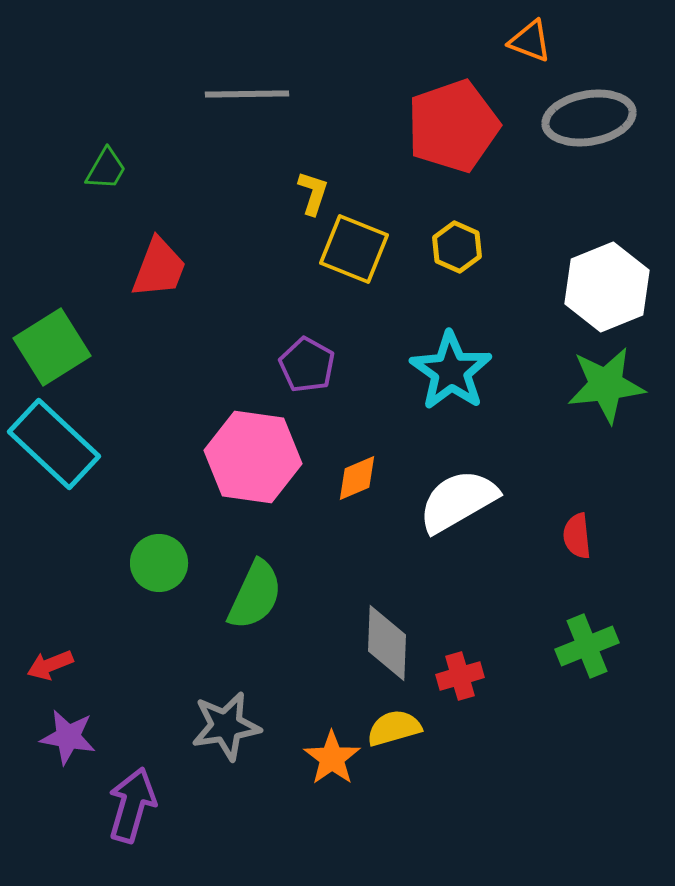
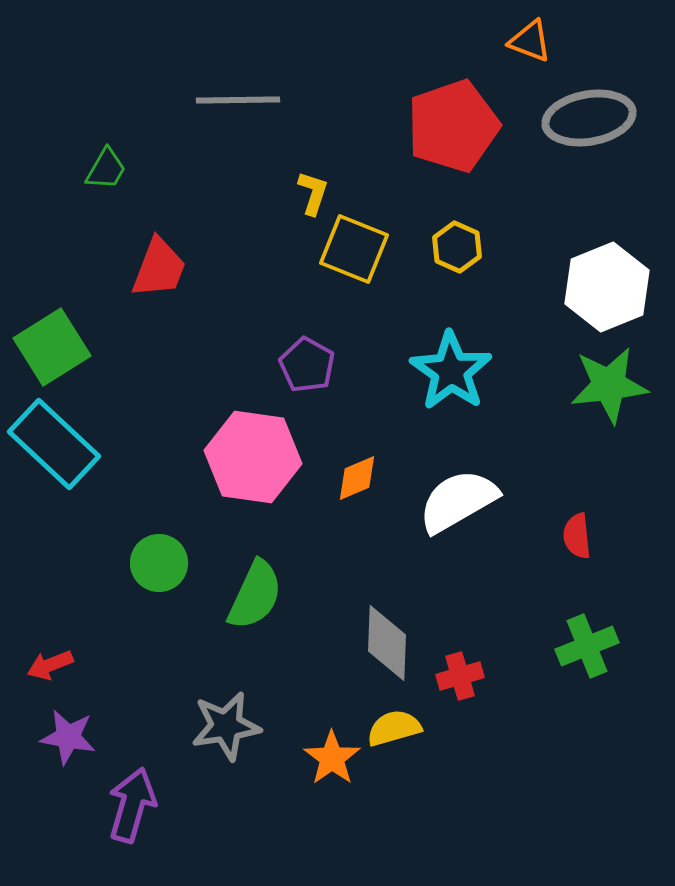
gray line: moved 9 px left, 6 px down
green star: moved 3 px right
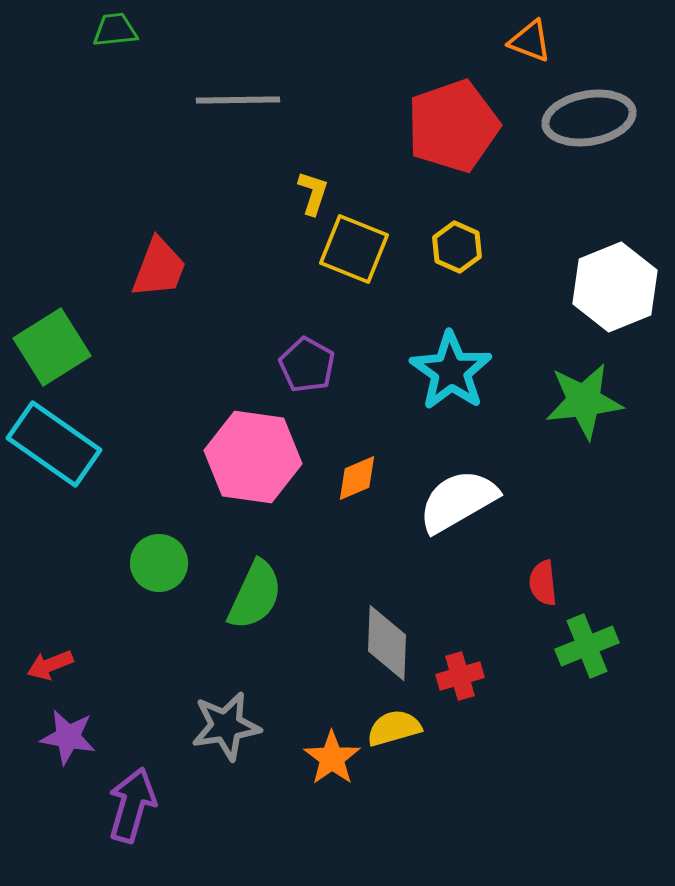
green trapezoid: moved 9 px right, 139 px up; rotated 126 degrees counterclockwise
white hexagon: moved 8 px right
green star: moved 25 px left, 16 px down
cyan rectangle: rotated 8 degrees counterclockwise
red semicircle: moved 34 px left, 47 px down
